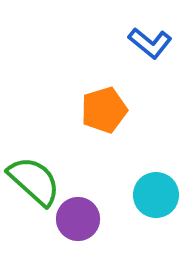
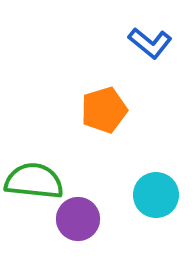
green semicircle: rotated 36 degrees counterclockwise
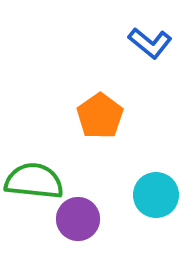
orange pentagon: moved 4 px left, 6 px down; rotated 18 degrees counterclockwise
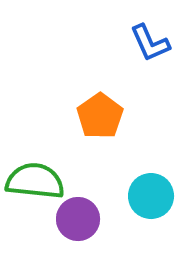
blue L-shape: rotated 27 degrees clockwise
green semicircle: moved 1 px right
cyan circle: moved 5 px left, 1 px down
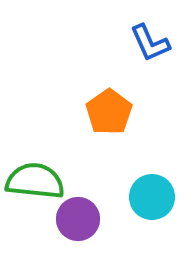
orange pentagon: moved 9 px right, 4 px up
cyan circle: moved 1 px right, 1 px down
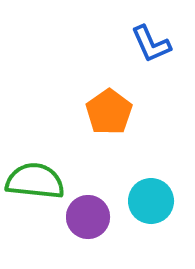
blue L-shape: moved 1 px right, 1 px down
cyan circle: moved 1 px left, 4 px down
purple circle: moved 10 px right, 2 px up
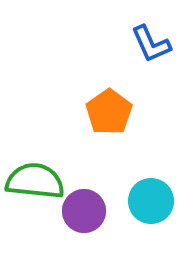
purple circle: moved 4 px left, 6 px up
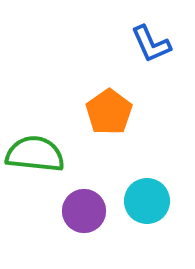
green semicircle: moved 27 px up
cyan circle: moved 4 px left
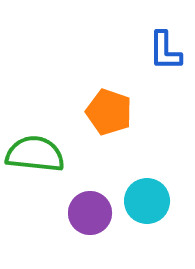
blue L-shape: moved 14 px right, 7 px down; rotated 24 degrees clockwise
orange pentagon: rotated 18 degrees counterclockwise
purple circle: moved 6 px right, 2 px down
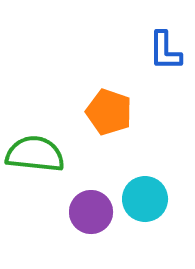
cyan circle: moved 2 px left, 2 px up
purple circle: moved 1 px right, 1 px up
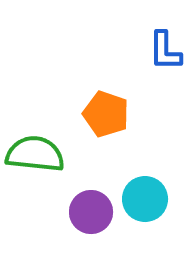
orange pentagon: moved 3 px left, 2 px down
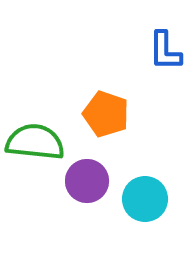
green semicircle: moved 12 px up
purple circle: moved 4 px left, 31 px up
